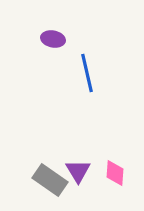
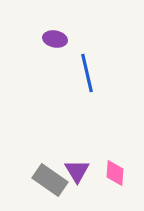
purple ellipse: moved 2 px right
purple triangle: moved 1 px left
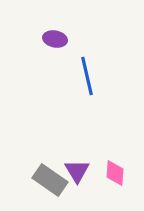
blue line: moved 3 px down
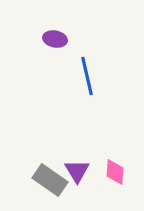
pink diamond: moved 1 px up
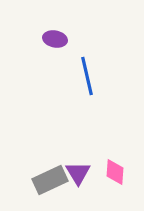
purple triangle: moved 1 px right, 2 px down
gray rectangle: rotated 60 degrees counterclockwise
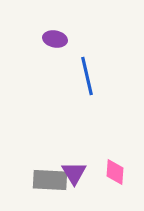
purple triangle: moved 4 px left
gray rectangle: rotated 28 degrees clockwise
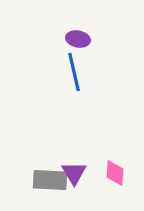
purple ellipse: moved 23 px right
blue line: moved 13 px left, 4 px up
pink diamond: moved 1 px down
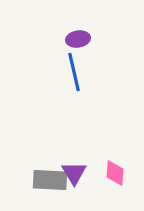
purple ellipse: rotated 20 degrees counterclockwise
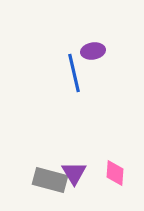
purple ellipse: moved 15 px right, 12 px down
blue line: moved 1 px down
gray rectangle: rotated 12 degrees clockwise
